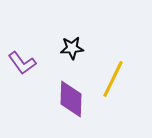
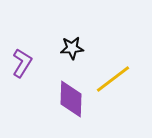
purple L-shape: rotated 112 degrees counterclockwise
yellow line: rotated 27 degrees clockwise
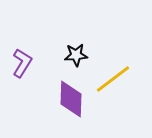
black star: moved 4 px right, 7 px down
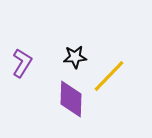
black star: moved 1 px left, 2 px down
yellow line: moved 4 px left, 3 px up; rotated 9 degrees counterclockwise
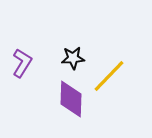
black star: moved 2 px left, 1 px down
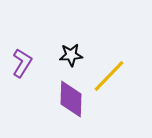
black star: moved 2 px left, 3 px up
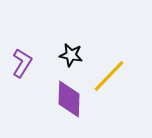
black star: rotated 15 degrees clockwise
purple diamond: moved 2 px left
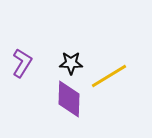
black star: moved 8 px down; rotated 10 degrees counterclockwise
yellow line: rotated 15 degrees clockwise
